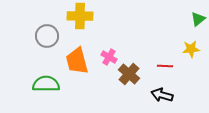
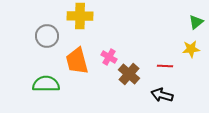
green triangle: moved 2 px left, 3 px down
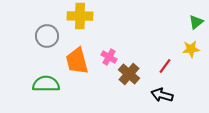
red line: rotated 56 degrees counterclockwise
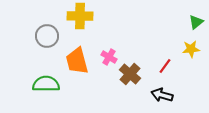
brown cross: moved 1 px right
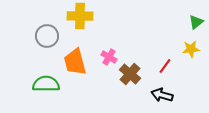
orange trapezoid: moved 2 px left, 1 px down
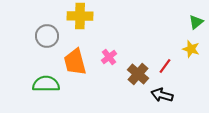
yellow star: rotated 24 degrees clockwise
pink cross: rotated 21 degrees clockwise
brown cross: moved 8 px right
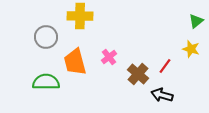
green triangle: moved 1 px up
gray circle: moved 1 px left, 1 px down
green semicircle: moved 2 px up
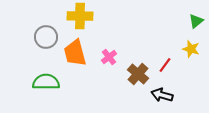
orange trapezoid: moved 9 px up
red line: moved 1 px up
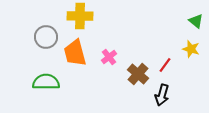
green triangle: rotated 42 degrees counterclockwise
black arrow: rotated 90 degrees counterclockwise
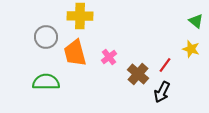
black arrow: moved 3 px up; rotated 10 degrees clockwise
